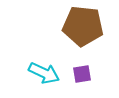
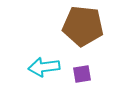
cyan arrow: moved 6 px up; rotated 148 degrees clockwise
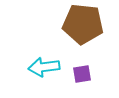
brown pentagon: moved 2 px up
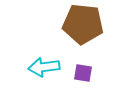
purple square: moved 1 px right, 1 px up; rotated 18 degrees clockwise
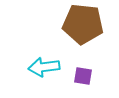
purple square: moved 3 px down
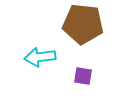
cyan arrow: moved 4 px left, 10 px up
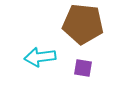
purple square: moved 8 px up
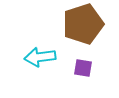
brown pentagon: rotated 24 degrees counterclockwise
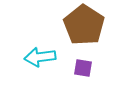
brown pentagon: moved 1 px right, 1 px down; rotated 21 degrees counterclockwise
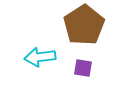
brown pentagon: rotated 6 degrees clockwise
